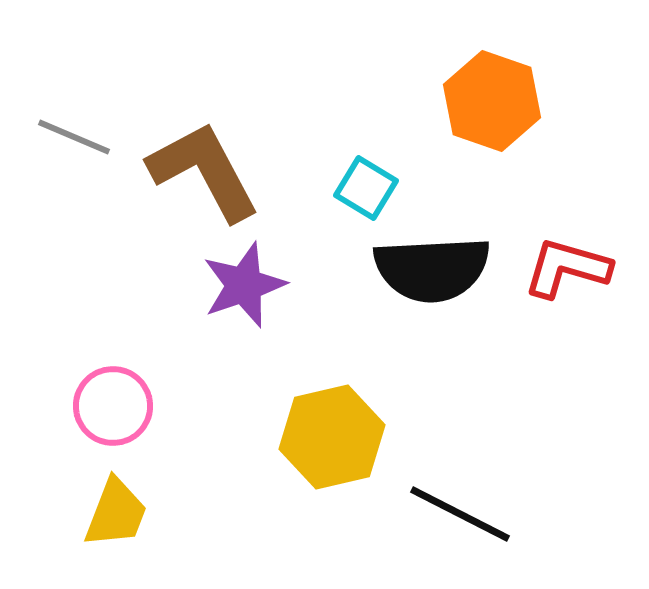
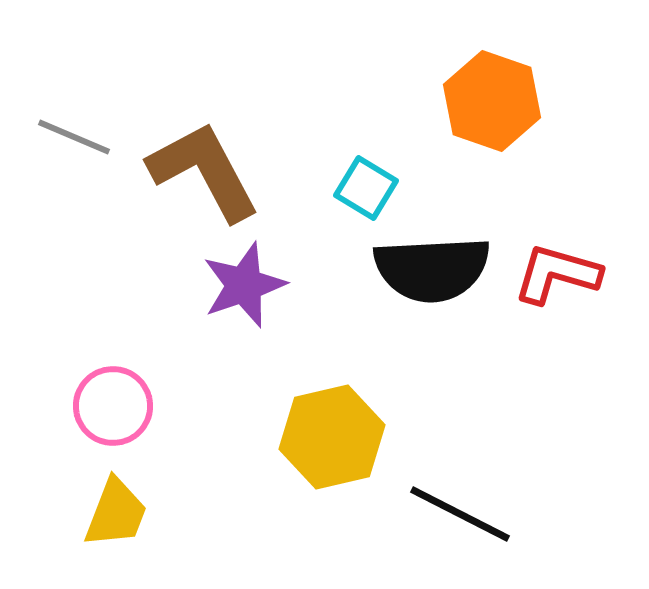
red L-shape: moved 10 px left, 6 px down
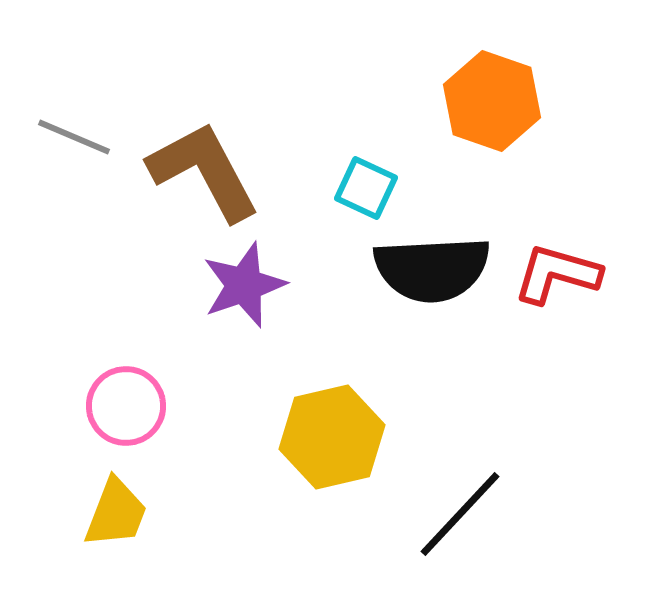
cyan square: rotated 6 degrees counterclockwise
pink circle: moved 13 px right
black line: rotated 74 degrees counterclockwise
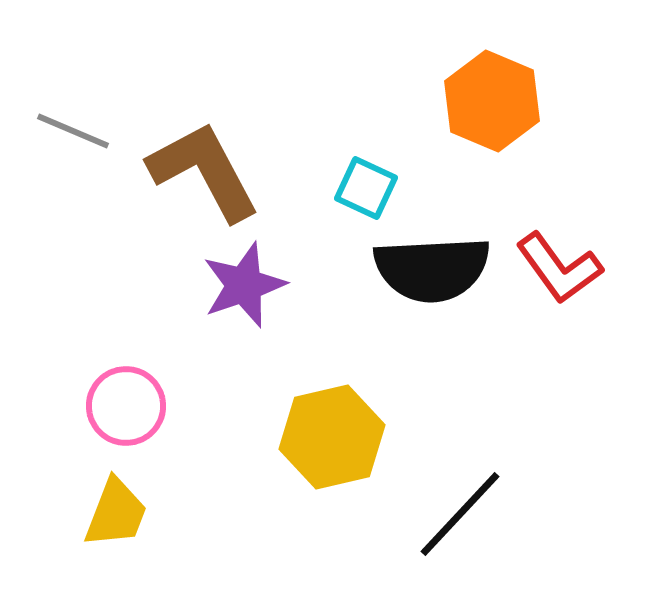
orange hexagon: rotated 4 degrees clockwise
gray line: moved 1 px left, 6 px up
red L-shape: moved 2 px right, 6 px up; rotated 142 degrees counterclockwise
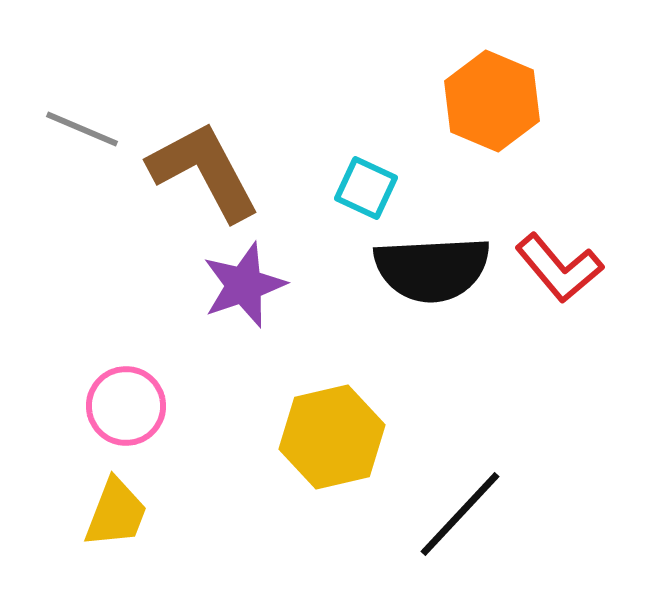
gray line: moved 9 px right, 2 px up
red L-shape: rotated 4 degrees counterclockwise
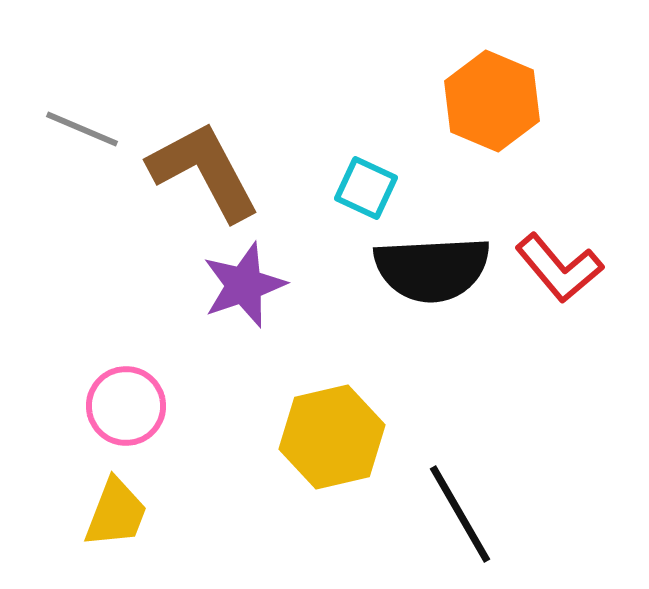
black line: rotated 73 degrees counterclockwise
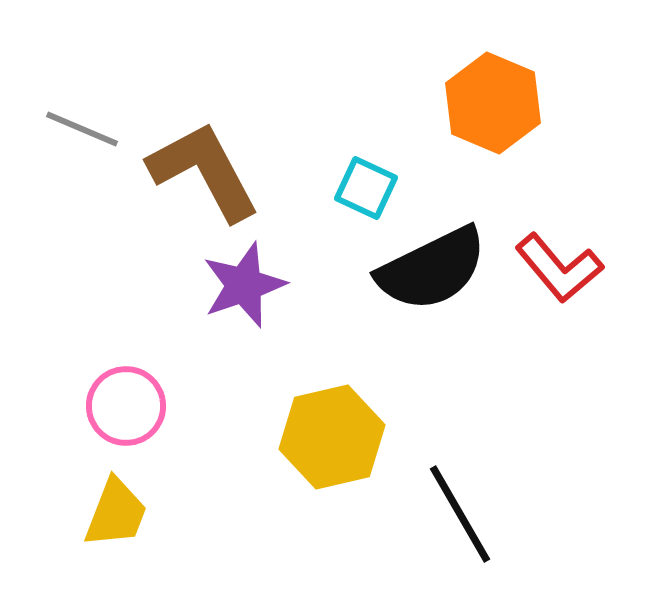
orange hexagon: moved 1 px right, 2 px down
black semicircle: rotated 23 degrees counterclockwise
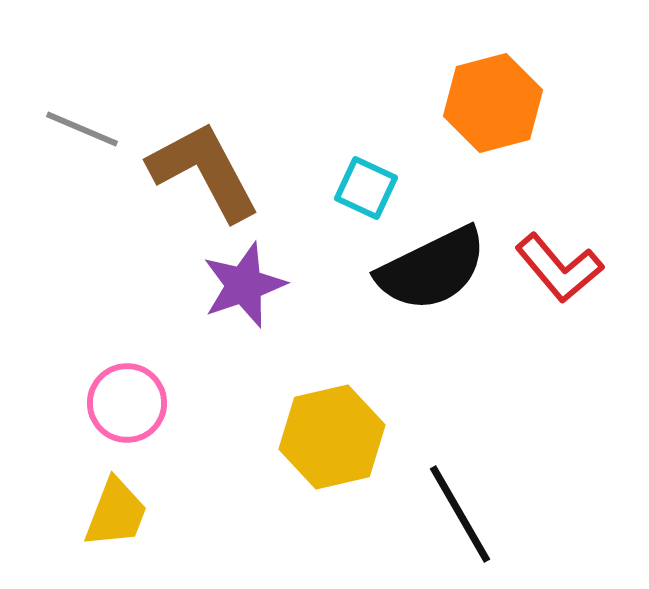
orange hexagon: rotated 22 degrees clockwise
pink circle: moved 1 px right, 3 px up
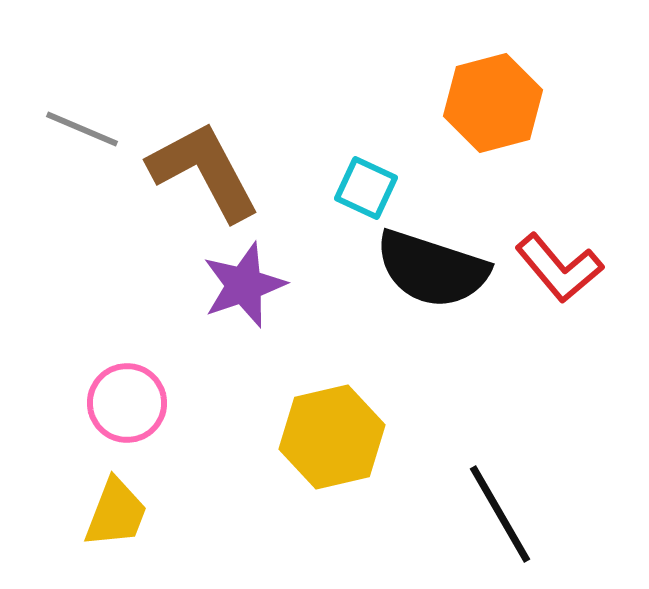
black semicircle: rotated 44 degrees clockwise
black line: moved 40 px right
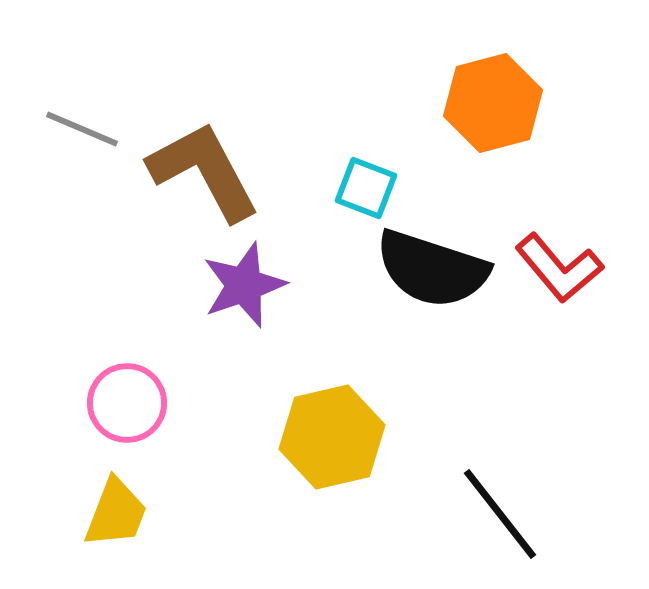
cyan square: rotated 4 degrees counterclockwise
black line: rotated 8 degrees counterclockwise
